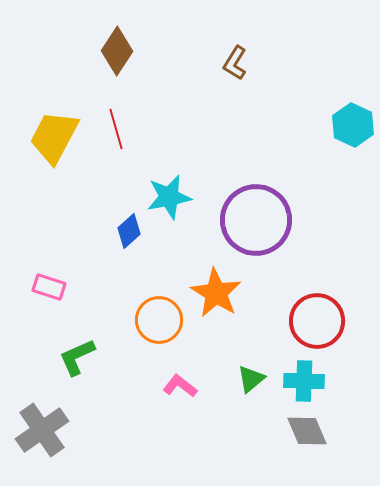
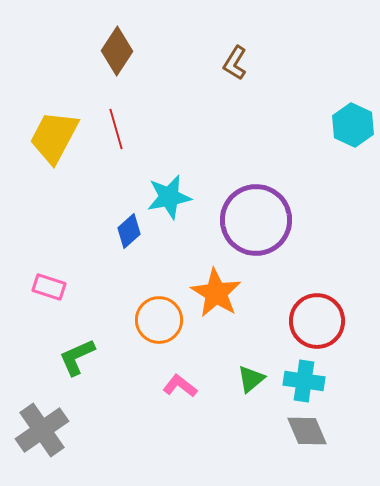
cyan cross: rotated 6 degrees clockwise
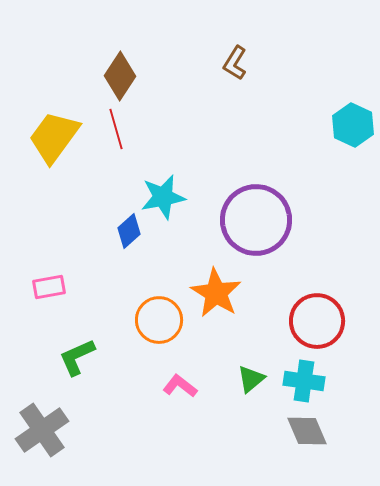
brown diamond: moved 3 px right, 25 px down
yellow trapezoid: rotated 8 degrees clockwise
cyan star: moved 6 px left
pink rectangle: rotated 28 degrees counterclockwise
